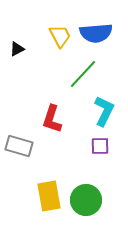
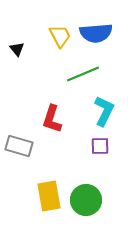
black triangle: rotated 42 degrees counterclockwise
green line: rotated 24 degrees clockwise
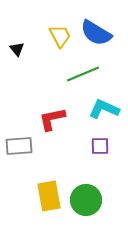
blue semicircle: rotated 36 degrees clockwise
cyan L-shape: moved 2 px up; rotated 92 degrees counterclockwise
red L-shape: rotated 60 degrees clockwise
gray rectangle: rotated 20 degrees counterclockwise
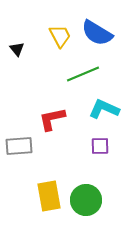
blue semicircle: moved 1 px right
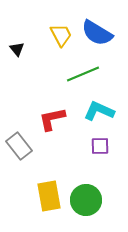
yellow trapezoid: moved 1 px right, 1 px up
cyan L-shape: moved 5 px left, 2 px down
gray rectangle: rotated 56 degrees clockwise
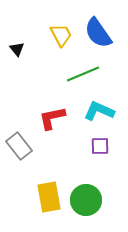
blue semicircle: moved 1 px right; rotated 24 degrees clockwise
red L-shape: moved 1 px up
yellow rectangle: moved 1 px down
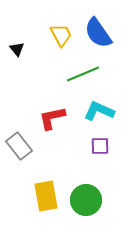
yellow rectangle: moved 3 px left, 1 px up
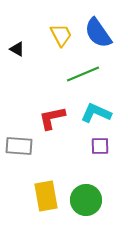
black triangle: rotated 21 degrees counterclockwise
cyan L-shape: moved 3 px left, 2 px down
gray rectangle: rotated 48 degrees counterclockwise
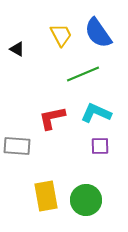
gray rectangle: moved 2 px left
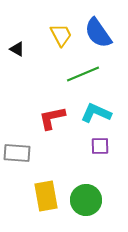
gray rectangle: moved 7 px down
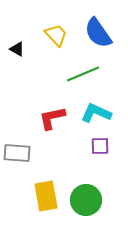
yellow trapezoid: moved 5 px left; rotated 15 degrees counterclockwise
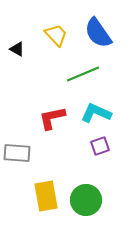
purple square: rotated 18 degrees counterclockwise
